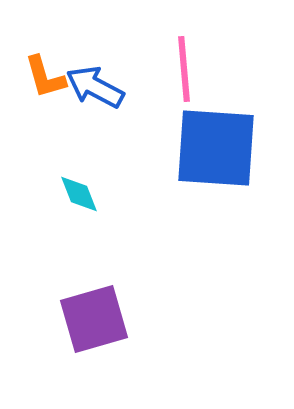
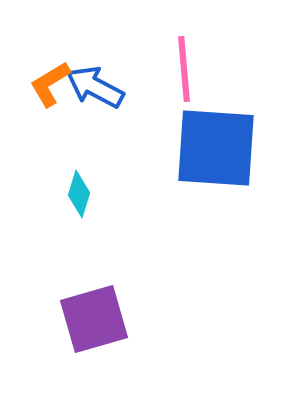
orange L-shape: moved 5 px right, 7 px down; rotated 75 degrees clockwise
cyan diamond: rotated 39 degrees clockwise
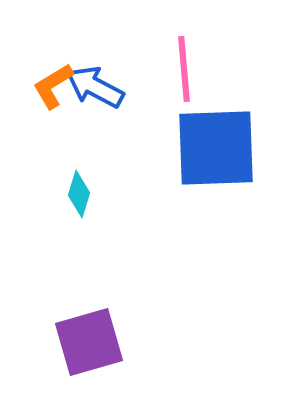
orange L-shape: moved 3 px right, 2 px down
blue square: rotated 6 degrees counterclockwise
purple square: moved 5 px left, 23 px down
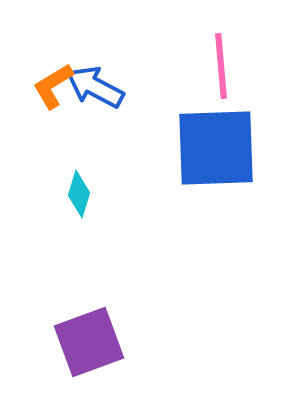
pink line: moved 37 px right, 3 px up
purple square: rotated 4 degrees counterclockwise
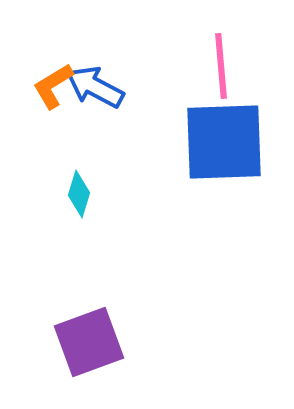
blue square: moved 8 px right, 6 px up
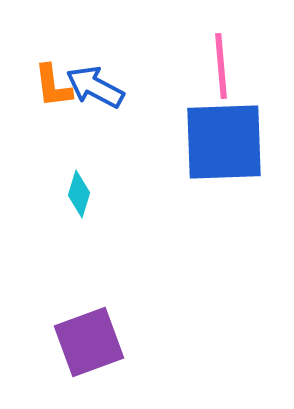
orange L-shape: rotated 66 degrees counterclockwise
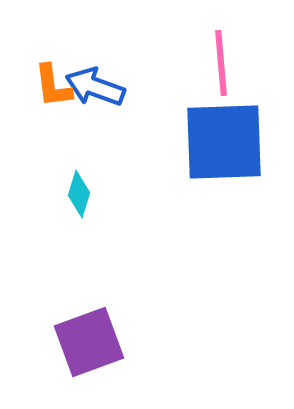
pink line: moved 3 px up
blue arrow: rotated 8 degrees counterclockwise
